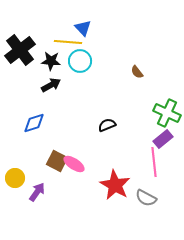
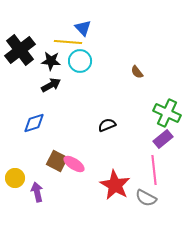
pink line: moved 8 px down
purple arrow: rotated 48 degrees counterclockwise
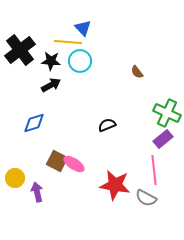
red star: rotated 20 degrees counterclockwise
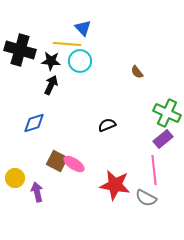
yellow line: moved 1 px left, 2 px down
black cross: rotated 36 degrees counterclockwise
black arrow: rotated 36 degrees counterclockwise
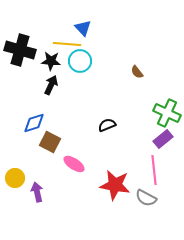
brown square: moved 7 px left, 19 px up
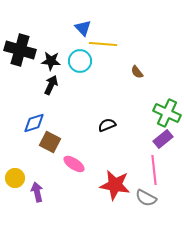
yellow line: moved 36 px right
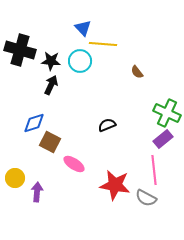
purple arrow: rotated 18 degrees clockwise
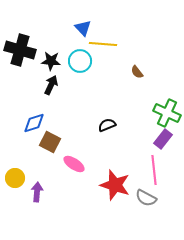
purple rectangle: rotated 12 degrees counterclockwise
red star: rotated 8 degrees clockwise
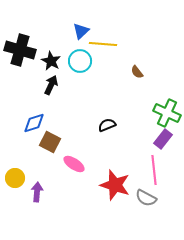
blue triangle: moved 2 px left, 3 px down; rotated 30 degrees clockwise
black star: rotated 24 degrees clockwise
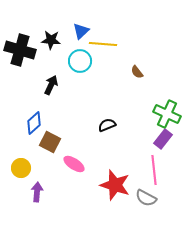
black star: moved 21 px up; rotated 24 degrees counterclockwise
green cross: moved 1 px down
blue diamond: rotated 25 degrees counterclockwise
yellow circle: moved 6 px right, 10 px up
